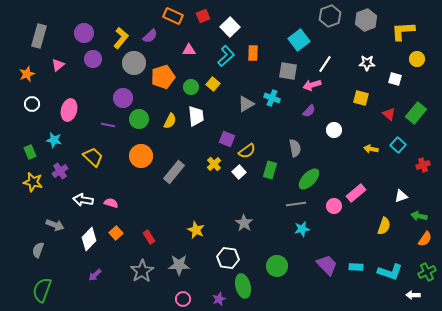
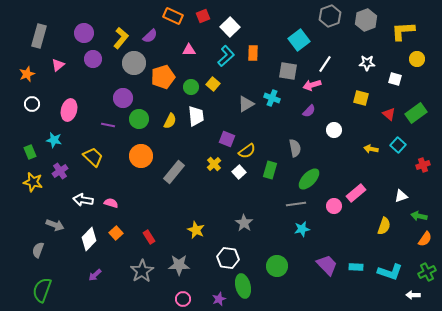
green rectangle at (416, 113): rotated 15 degrees clockwise
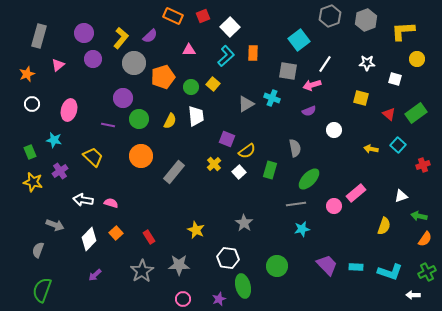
purple semicircle at (309, 111): rotated 24 degrees clockwise
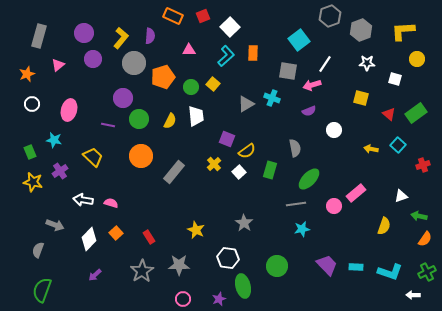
gray hexagon at (366, 20): moved 5 px left, 10 px down
purple semicircle at (150, 36): rotated 42 degrees counterclockwise
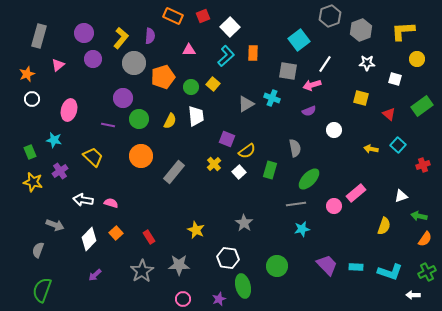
white circle at (32, 104): moved 5 px up
green rectangle at (416, 113): moved 6 px right, 7 px up
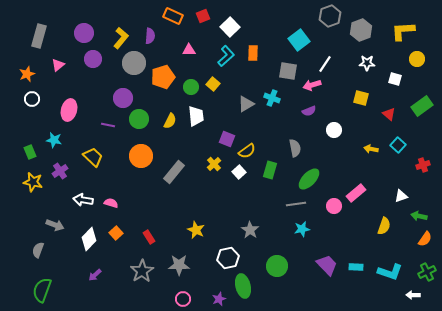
gray star at (244, 223): moved 6 px right, 7 px down
white hexagon at (228, 258): rotated 20 degrees counterclockwise
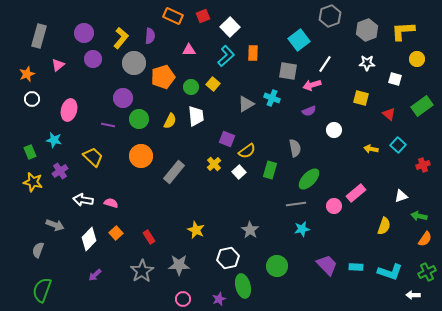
gray hexagon at (361, 30): moved 6 px right
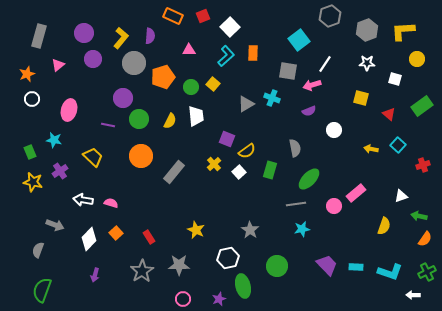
purple arrow at (95, 275): rotated 32 degrees counterclockwise
